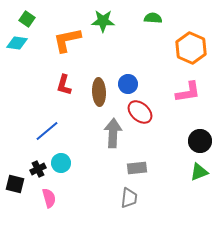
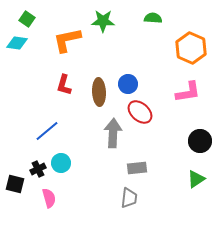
green triangle: moved 3 px left, 7 px down; rotated 12 degrees counterclockwise
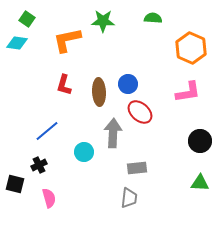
cyan circle: moved 23 px right, 11 px up
black cross: moved 1 px right, 4 px up
green triangle: moved 4 px right, 4 px down; rotated 36 degrees clockwise
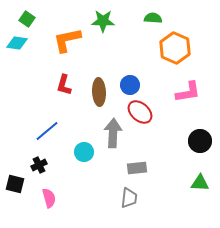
orange hexagon: moved 16 px left
blue circle: moved 2 px right, 1 px down
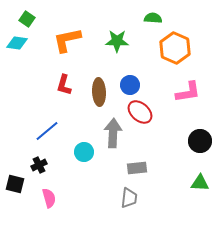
green star: moved 14 px right, 20 px down
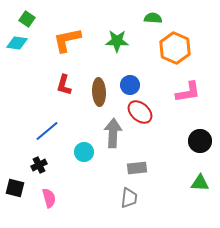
black square: moved 4 px down
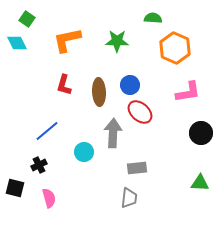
cyan diamond: rotated 55 degrees clockwise
black circle: moved 1 px right, 8 px up
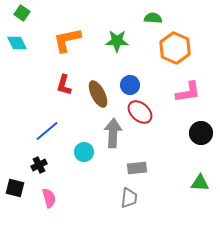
green square: moved 5 px left, 6 px up
brown ellipse: moved 1 px left, 2 px down; rotated 24 degrees counterclockwise
